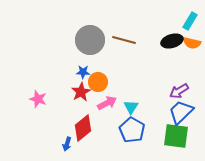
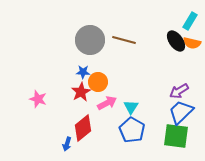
black ellipse: moved 4 px right; rotated 70 degrees clockwise
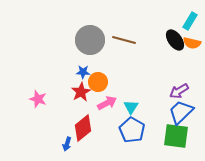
black ellipse: moved 1 px left, 1 px up
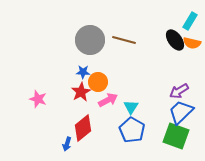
pink arrow: moved 1 px right, 3 px up
green square: rotated 12 degrees clockwise
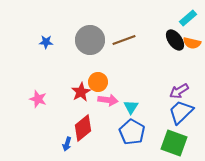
cyan rectangle: moved 2 px left, 3 px up; rotated 18 degrees clockwise
brown line: rotated 35 degrees counterclockwise
blue star: moved 37 px left, 30 px up
pink arrow: rotated 36 degrees clockwise
blue pentagon: moved 2 px down
green square: moved 2 px left, 7 px down
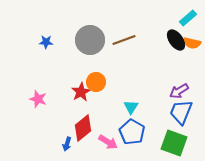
black ellipse: moved 1 px right
orange circle: moved 2 px left
pink arrow: moved 42 px down; rotated 24 degrees clockwise
blue trapezoid: rotated 24 degrees counterclockwise
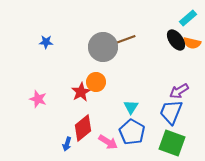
gray circle: moved 13 px right, 7 px down
blue trapezoid: moved 10 px left
green square: moved 2 px left
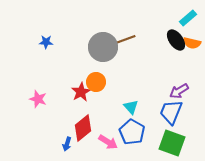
cyan triangle: rotated 14 degrees counterclockwise
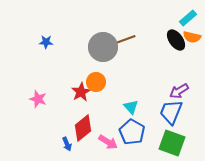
orange semicircle: moved 6 px up
blue arrow: rotated 40 degrees counterclockwise
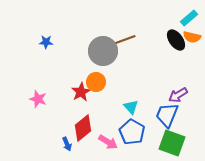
cyan rectangle: moved 1 px right
gray circle: moved 4 px down
purple arrow: moved 1 px left, 4 px down
blue trapezoid: moved 4 px left, 3 px down
